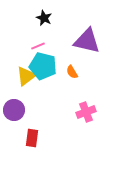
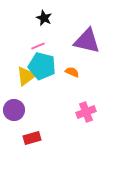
cyan pentagon: moved 1 px left
orange semicircle: rotated 144 degrees clockwise
red rectangle: rotated 66 degrees clockwise
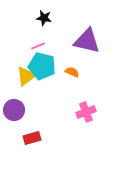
black star: rotated 14 degrees counterclockwise
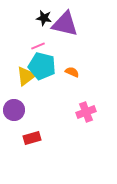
purple triangle: moved 22 px left, 17 px up
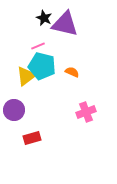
black star: rotated 14 degrees clockwise
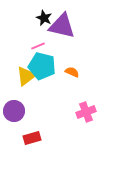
purple triangle: moved 3 px left, 2 px down
purple circle: moved 1 px down
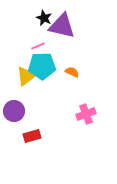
cyan pentagon: rotated 16 degrees counterclockwise
pink cross: moved 2 px down
red rectangle: moved 2 px up
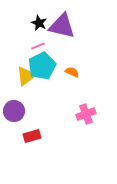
black star: moved 5 px left, 5 px down
cyan pentagon: rotated 24 degrees counterclockwise
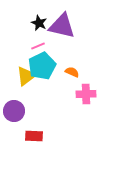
pink cross: moved 20 px up; rotated 18 degrees clockwise
red rectangle: moved 2 px right; rotated 18 degrees clockwise
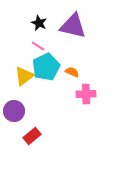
purple triangle: moved 11 px right
pink line: rotated 56 degrees clockwise
cyan pentagon: moved 4 px right, 1 px down
yellow triangle: moved 2 px left
red rectangle: moved 2 px left; rotated 42 degrees counterclockwise
